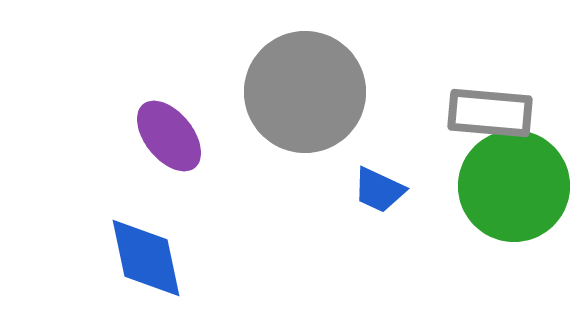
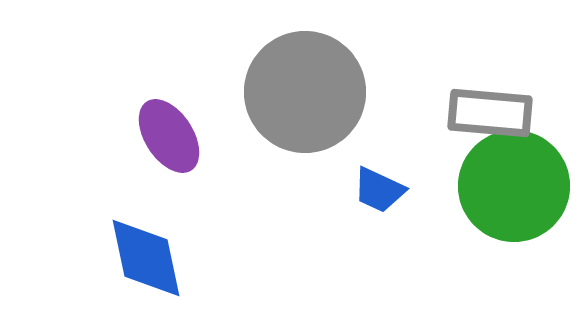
purple ellipse: rotated 6 degrees clockwise
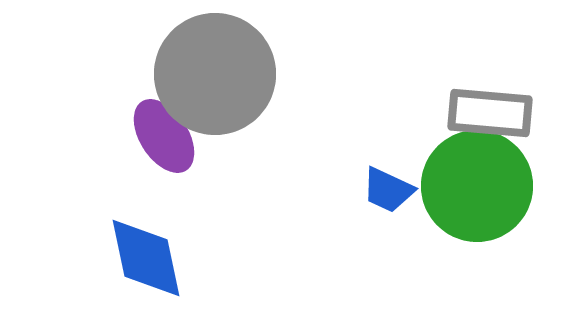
gray circle: moved 90 px left, 18 px up
purple ellipse: moved 5 px left
green circle: moved 37 px left
blue trapezoid: moved 9 px right
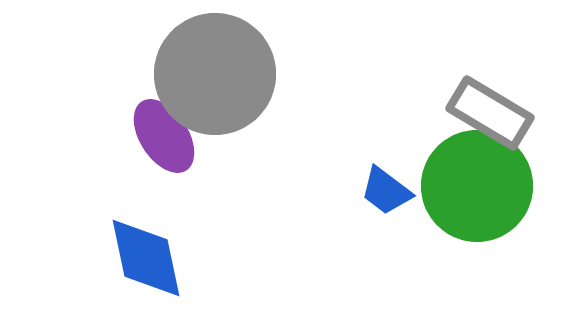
gray rectangle: rotated 26 degrees clockwise
blue trapezoid: moved 2 px left, 1 px down; rotated 12 degrees clockwise
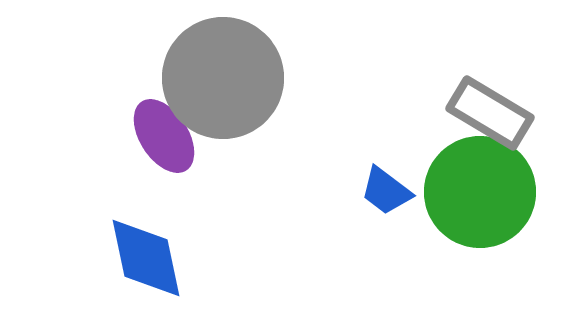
gray circle: moved 8 px right, 4 px down
green circle: moved 3 px right, 6 px down
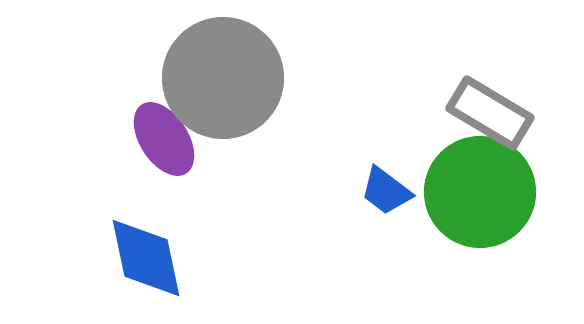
purple ellipse: moved 3 px down
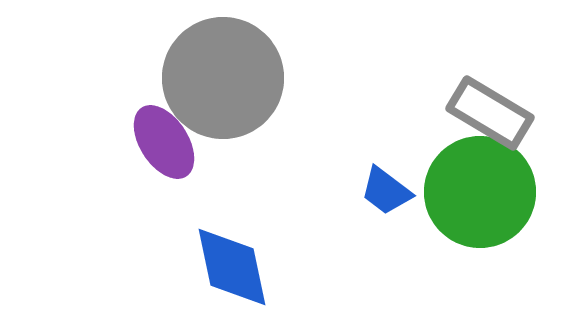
purple ellipse: moved 3 px down
blue diamond: moved 86 px right, 9 px down
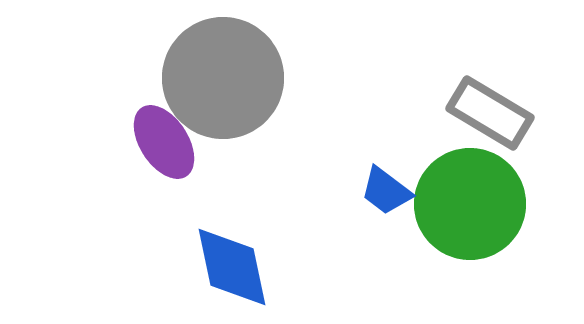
green circle: moved 10 px left, 12 px down
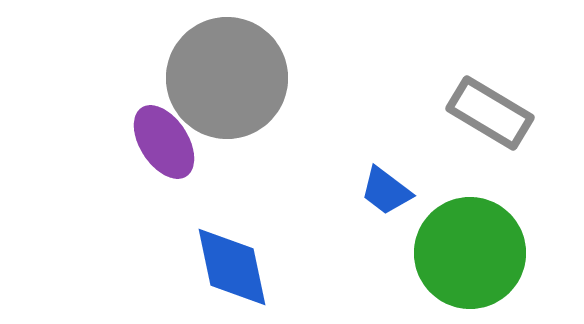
gray circle: moved 4 px right
green circle: moved 49 px down
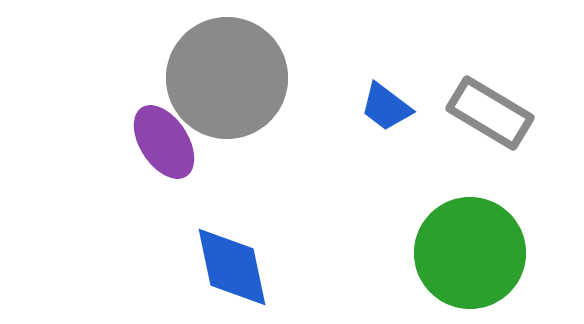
blue trapezoid: moved 84 px up
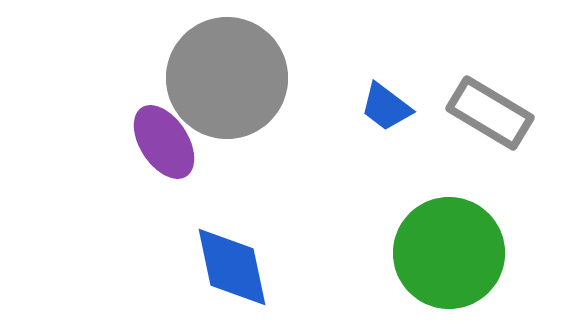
green circle: moved 21 px left
